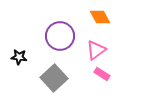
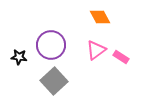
purple circle: moved 9 px left, 9 px down
pink rectangle: moved 19 px right, 17 px up
gray square: moved 3 px down
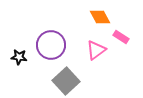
pink rectangle: moved 20 px up
gray square: moved 12 px right
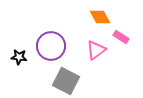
purple circle: moved 1 px down
gray square: rotated 20 degrees counterclockwise
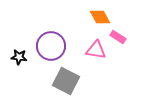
pink rectangle: moved 3 px left
pink triangle: rotated 45 degrees clockwise
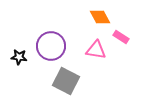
pink rectangle: moved 3 px right
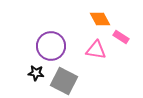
orange diamond: moved 2 px down
black star: moved 17 px right, 16 px down
gray square: moved 2 px left
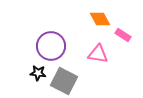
pink rectangle: moved 2 px right, 2 px up
pink triangle: moved 2 px right, 4 px down
black star: moved 2 px right
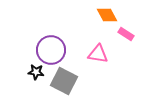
orange diamond: moved 7 px right, 4 px up
pink rectangle: moved 3 px right, 1 px up
purple circle: moved 4 px down
black star: moved 2 px left, 1 px up
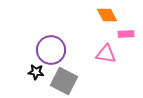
pink rectangle: rotated 35 degrees counterclockwise
pink triangle: moved 8 px right
